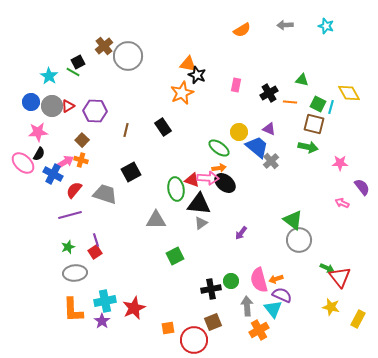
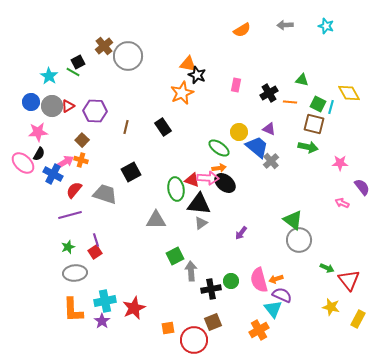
brown line at (126, 130): moved 3 px up
red triangle at (340, 277): moved 9 px right, 3 px down
gray arrow at (247, 306): moved 56 px left, 35 px up
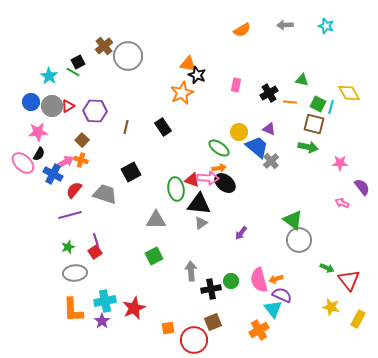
green square at (175, 256): moved 21 px left
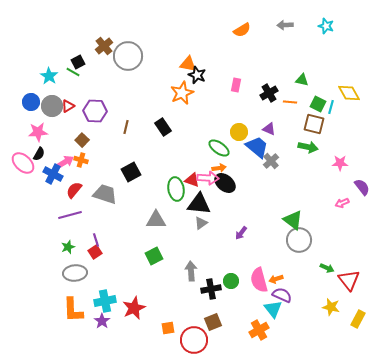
pink arrow at (342, 203): rotated 48 degrees counterclockwise
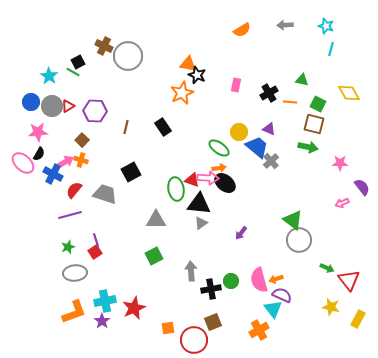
brown cross at (104, 46): rotated 24 degrees counterclockwise
cyan line at (331, 107): moved 58 px up
orange L-shape at (73, 310): moved 1 px right, 2 px down; rotated 108 degrees counterclockwise
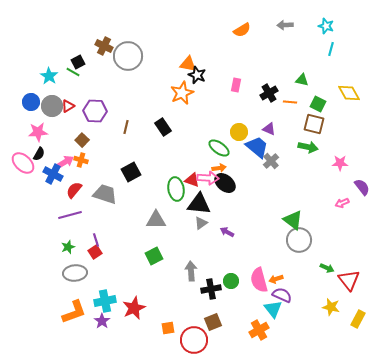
purple arrow at (241, 233): moved 14 px left, 1 px up; rotated 80 degrees clockwise
